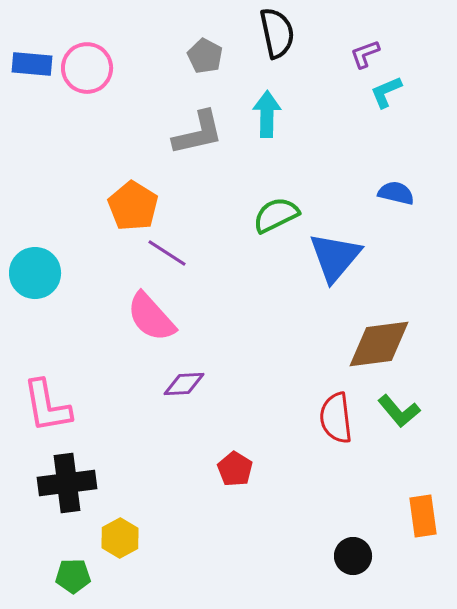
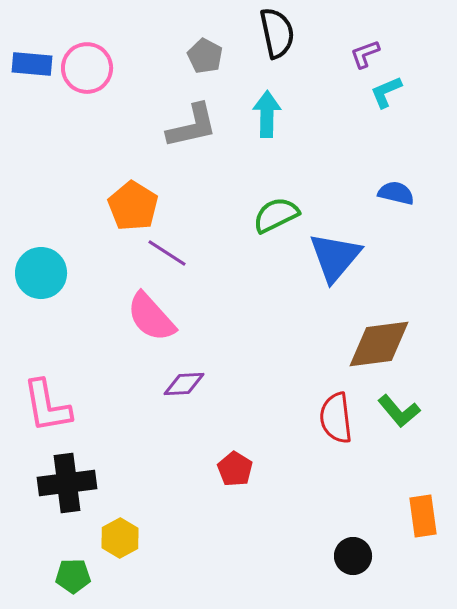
gray L-shape: moved 6 px left, 7 px up
cyan circle: moved 6 px right
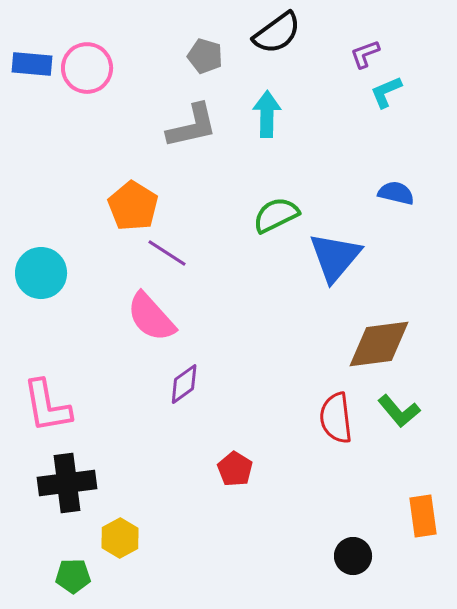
black semicircle: rotated 66 degrees clockwise
gray pentagon: rotated 12 degrees counterclockwise
purple diamond: rotated 33 degrees counterclockwise
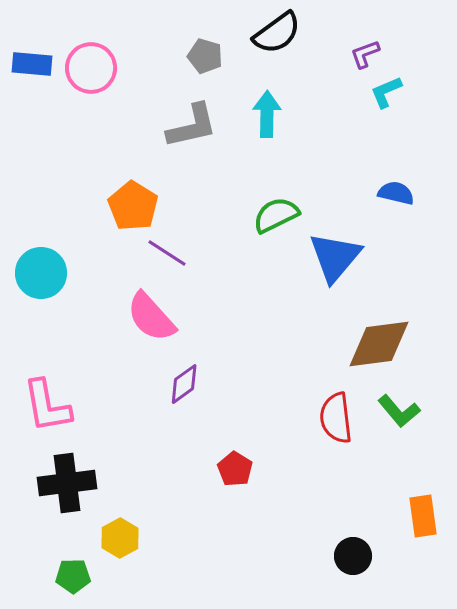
pink circle: moved 4 px right
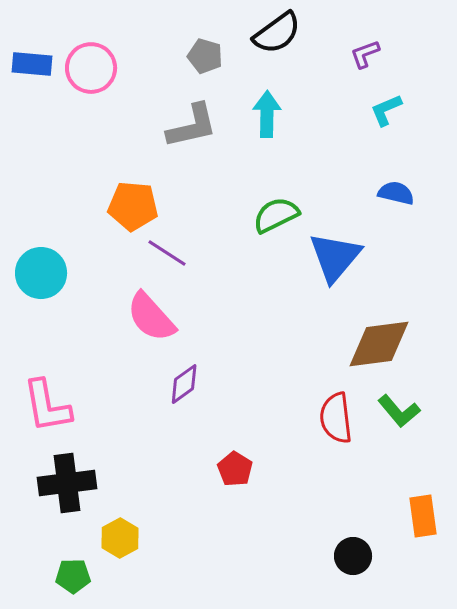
cyan L-shape: moved 18 px down
orange pentagon: rotated 27 degrees counterclockwise
